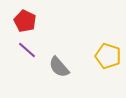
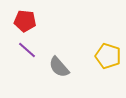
red pentagon: rotated 20 degrees counterclockwise
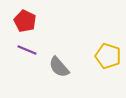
red pentagon: rotated 20 degrees clockwise
purple line: rotated 18 degrees counterclockwise
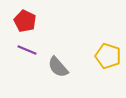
gray semicircle: moved 1 px left
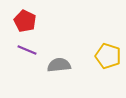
gray semicircle: moved 1 px right, 2 px up; rotated 125 degrees clockwise
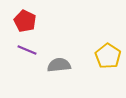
yellow pentagon: rotated 15 degrees clockwise
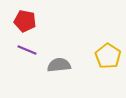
red pentagon: rotated 15 degrees counterclockwise
